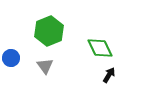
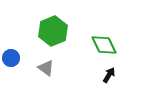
green hexagon: moved 4 px right
green diamond: moved 4 px right, 3 px up
gray triangle: moved 1 px right, 2 px down; rotated 18 degrees counterclockwise
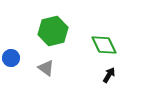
green hexagon: rotated 8 degrees clockwise
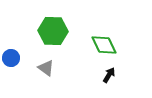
green hexagon: rotated 16 degrees clockwise
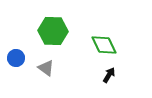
blue circle: moved 5 px right
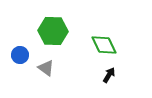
blue circle: moved 4 px right, 3 px up
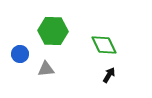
blue circle: moved 1 px up
gray triangle: moved 1 px down; rotated 42 degrees counterclockwise
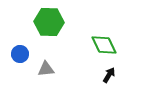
green hexagon: moved 4 px left, 9 px up
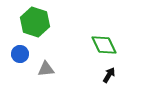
green hexagon: moved 14 px left; rotated 16 degrees clockwise
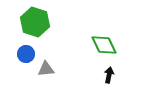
blue circle: moved 6 px right
black arrow: rotated 21 degrees counterclockwise
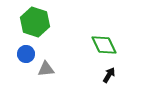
black arrow: rotated 21 degrees clockwise
